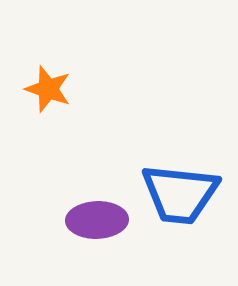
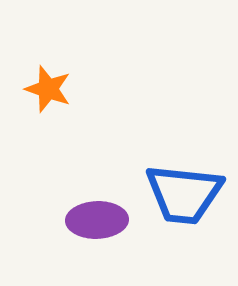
blue trapezoid: moved 4 px right
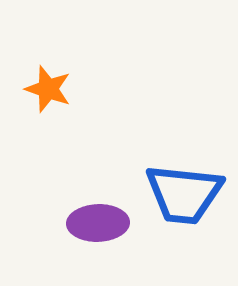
purple ellipse: moved 1 px right, 3 px down
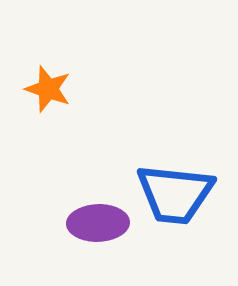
blue trapezoid: moved 9 px left
